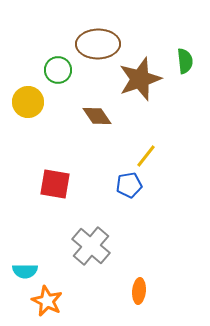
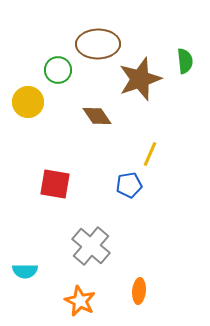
yellow line: moved 4 px right, 2 px up; rotated 15 degrees counterclockwise
orange star: moved 33 px right
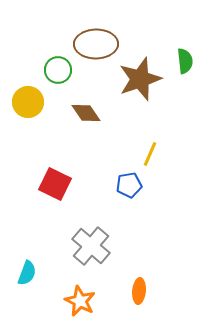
brown ellipse: moved 2 px left
brown diamond: moved 11 px left, 3 px up
red square: rotated 16 degrees clockwise
cyan semicircle: moved 2 px right, 2 px down; rotated 70 degrees counterclockwise
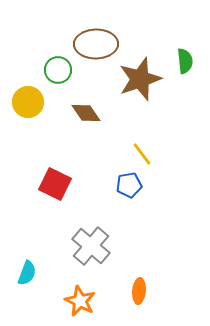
yellow line: moved 8 px left; rotated 60 degrees counterclockwise
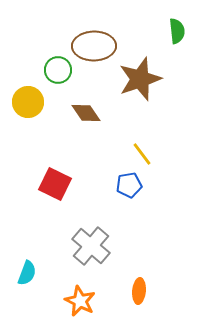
brown ellipse: moved 2 px left, 2 px down
green semicircle: moved 8 px left, 30 px up
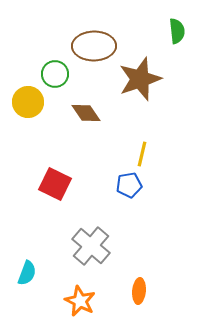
green circle: moved 3 px left, 4 px down
yellow line: rotated 50 degrees clockwise
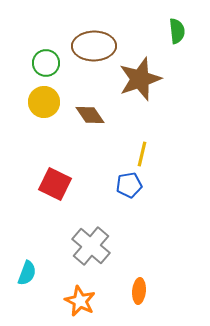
green circle: moved 9 px left, 11 px up
yellow circle: moved 16 px right
brown diamond: moved 4 px right, 2 px down
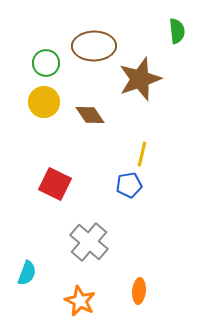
gray cross: moved 2 px left, 4 px up
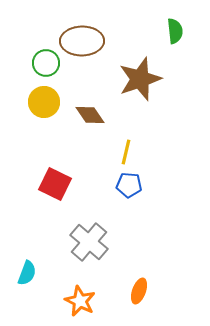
green semicircle: moved 2 px left
brown ellipse: moved 12 px left, 5 px up
yellow line: moved 16 px left, 2 px up
blue pentagon: rotated 15 degrees clockwise
orange ellipse: rotated 15 degrees clockwise
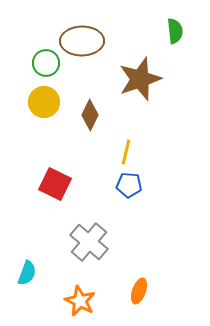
brown diamond: rotated 60 degrees clockwise
